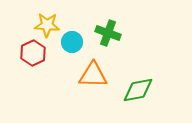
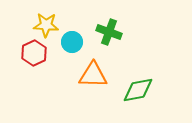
yellow star: moved 1 px left
green cross: moved 1 px right, 1 px up
red hexagon: moved 1 px right
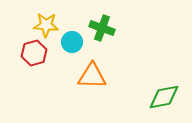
green cross: moved 7 px left, 4 px up
red hexagon: rotated 10 degrees clockwise
orange triangle: moved 1 px left, 1 px down
green diamond: moved 26 px right, 7 px down
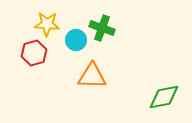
yellow star: moved 1 px right, 1 px up
cyan circle: moved 4 px right, 2 px up
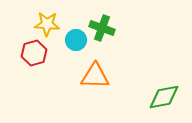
orange triangle: moved 3 px right
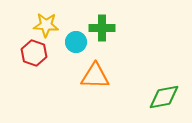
yellow star: moved 1 px left, 1 px down
green cross: rotated 20 degrees counterclockwise
cyan circle: moved 2 px down
red hexagon: rotated 25 degrees counterclockwise
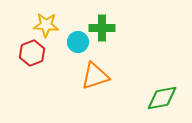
cyan circle: moved 2 px right
red hexagon: moved 2 px left; rotated 20 degrees clockwise
orange triangle: rotated 20 degrees counterclockwise
green diamond: moved 2 px left, 1 px down
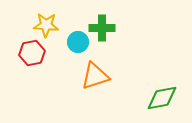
red hexagon: rotated 10 degrees clockwise
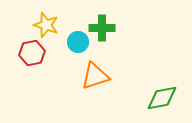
yellow star: rotated 15 degrees clockwise
